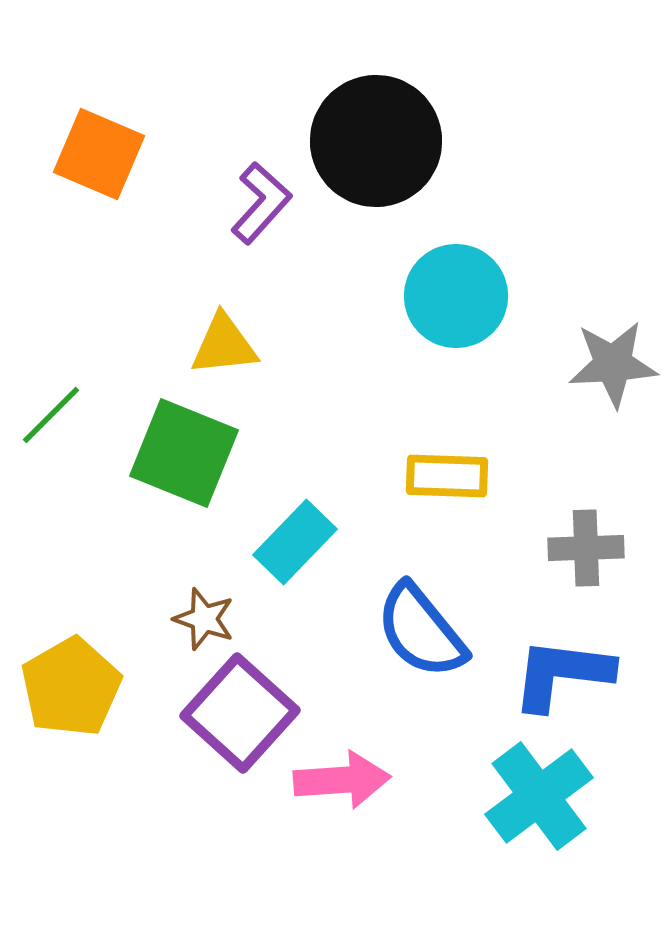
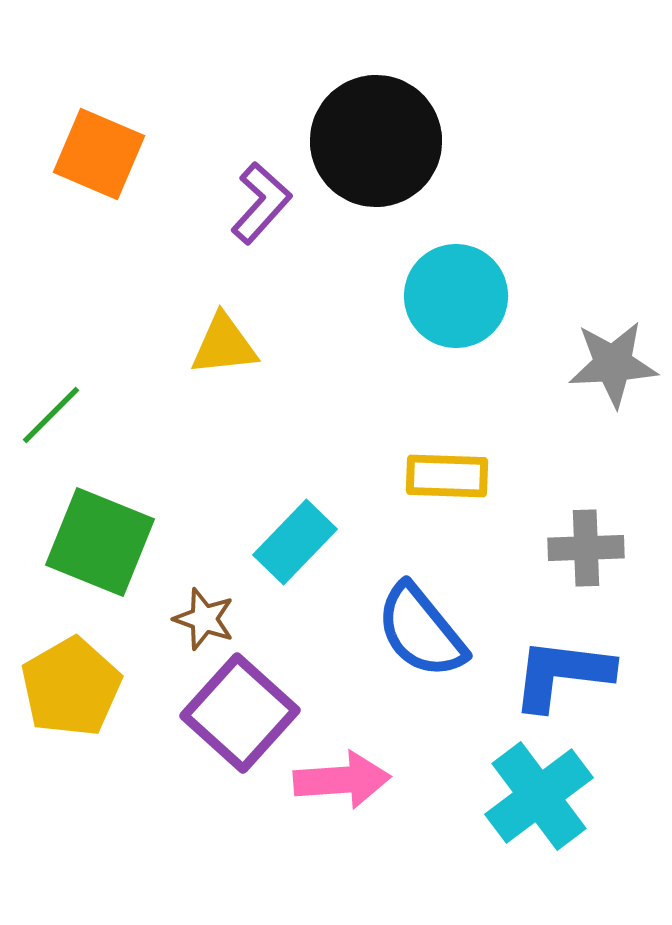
green square: moved 84 px left, 89 px down
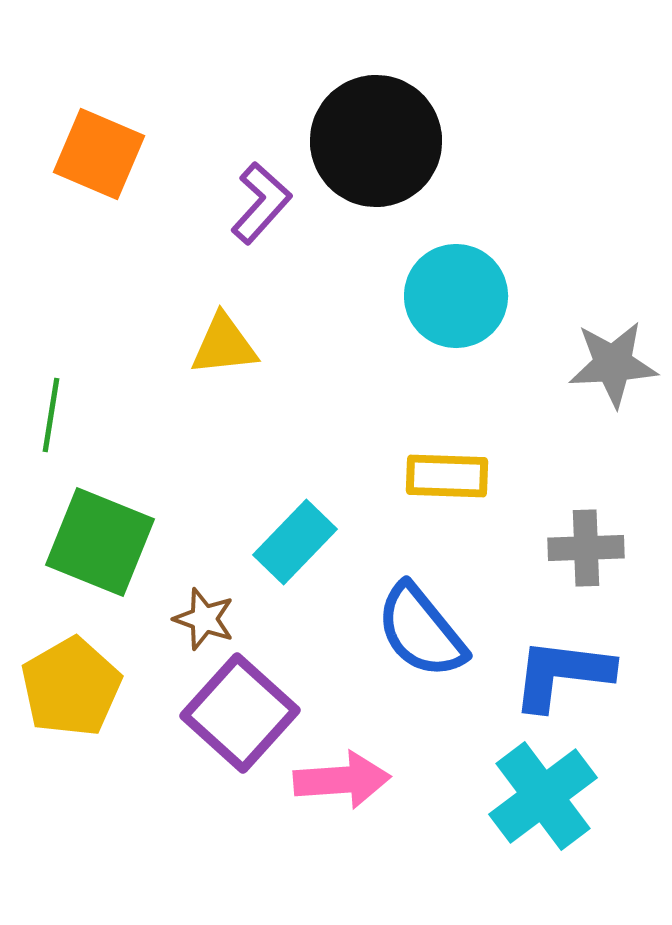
green line: rotated 36 degrees counterclockwise
cyan cross: moved 4 px right
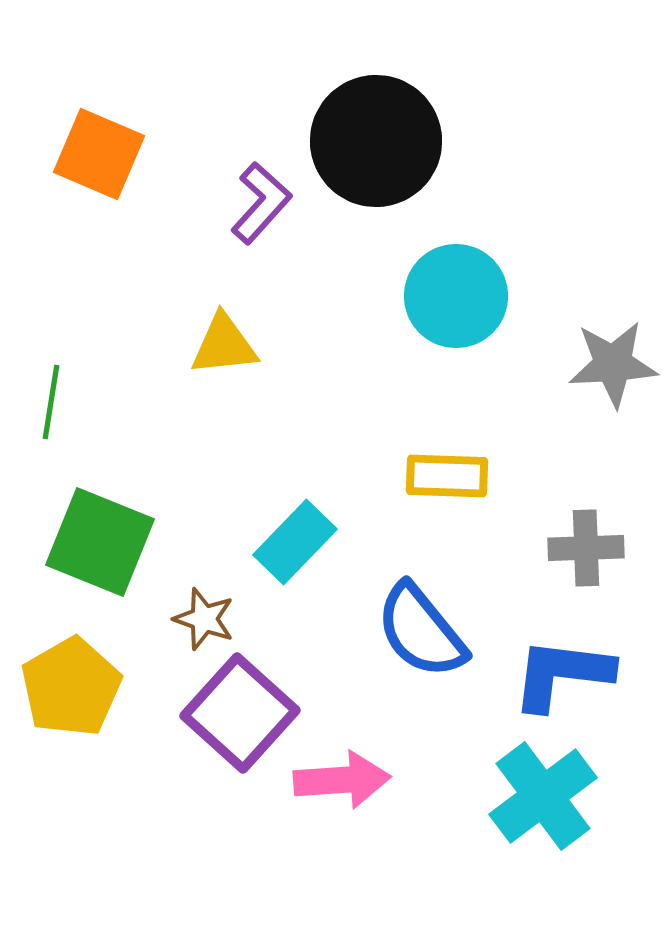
green line: moved 13 px up
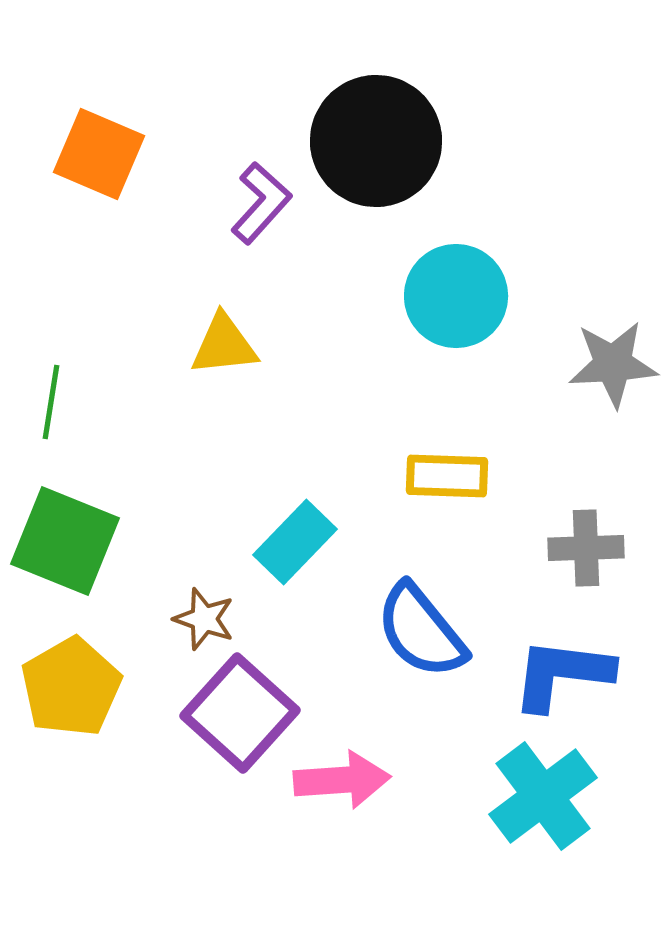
green square: moved 35 px left, 1 px up
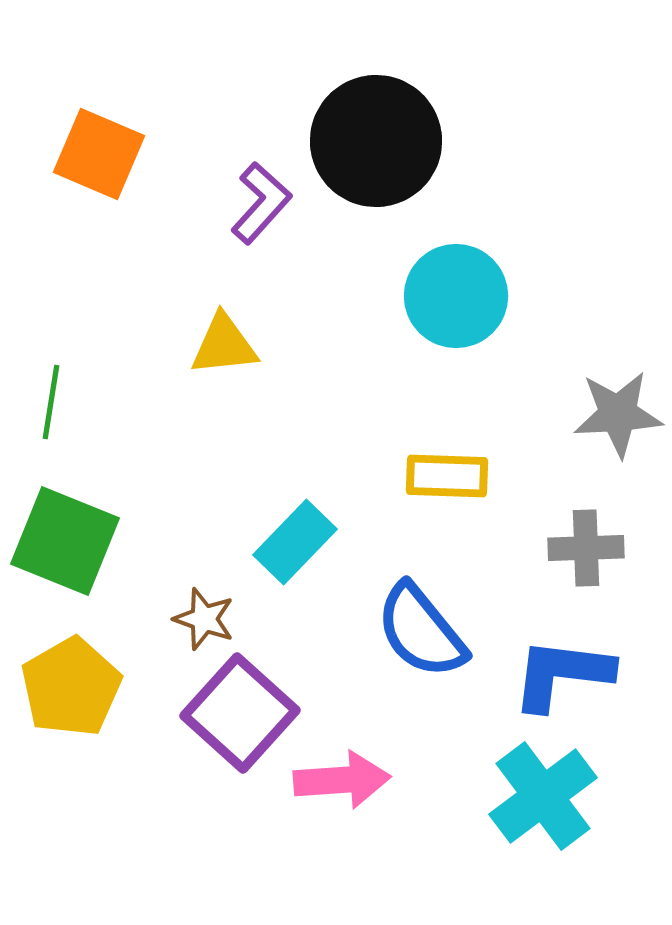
gray star: moved 5 px right, 50 px down
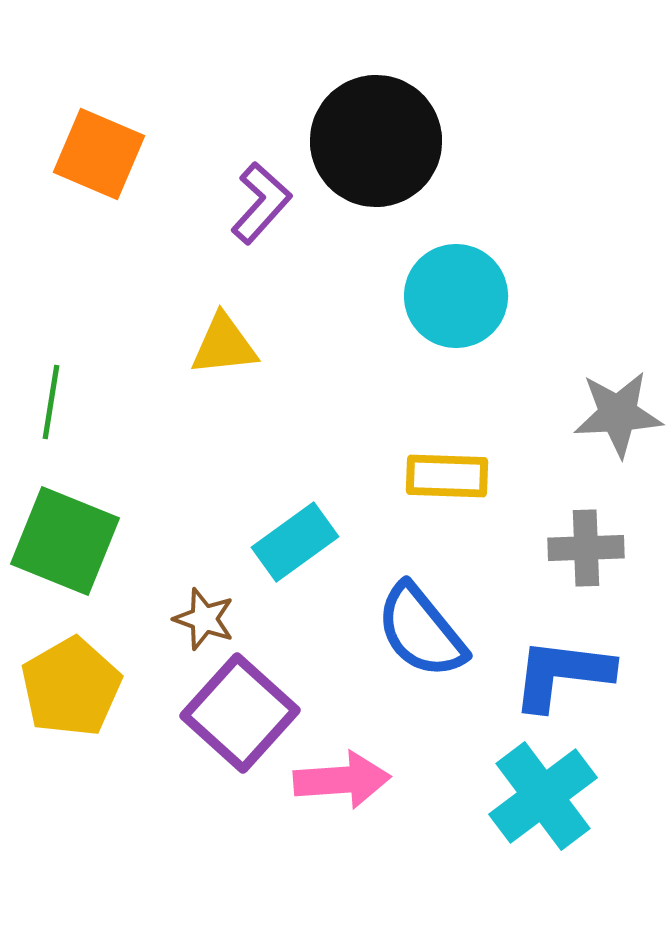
cyan rectangle: rotated 10 degrees clockwise
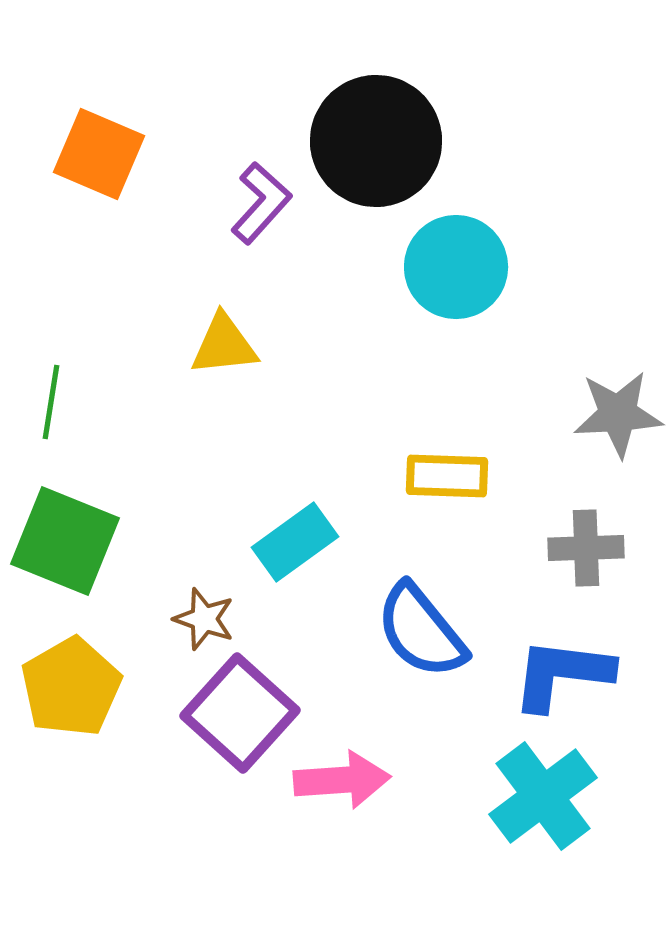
cyan circle: moved 29 px up
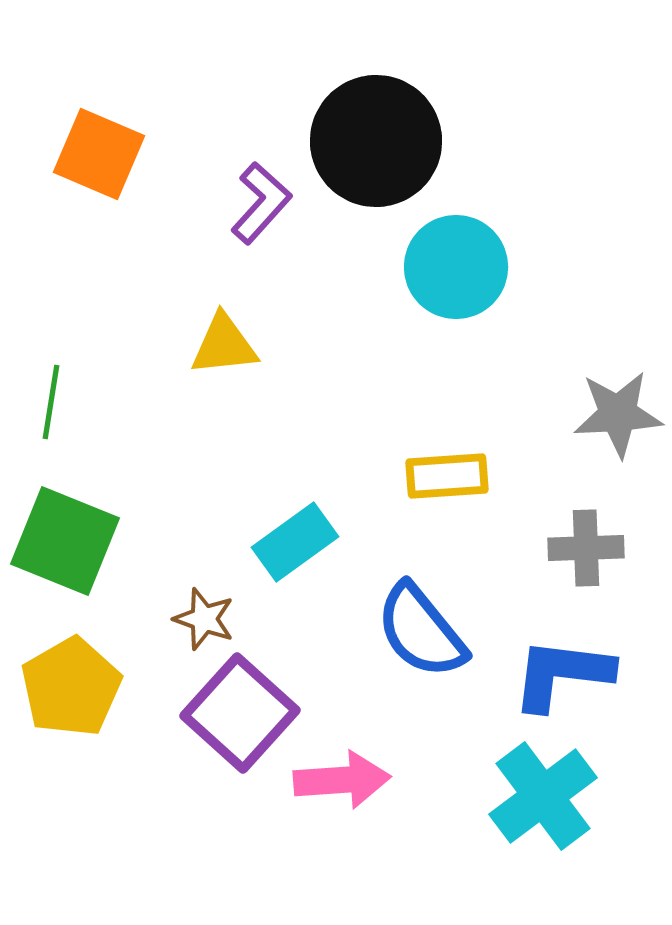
yellow rectangle: rotated 6 degrees counterclockwise
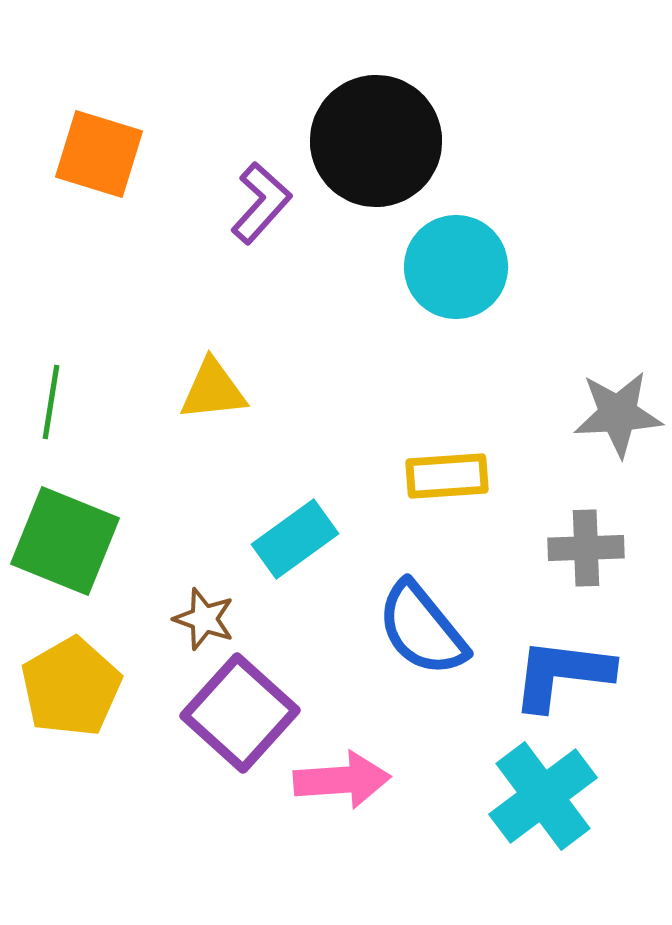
orange square: rotated 6 degrees counterclockwise
yellow triangle: moved 11 px left, 45 px down
cyan rectangle: moved 3 px up
blue semicircle: moved 1 px right, 2 px up
